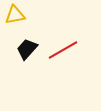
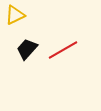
yellow triangle: rotated 15 degrees counterclockwise
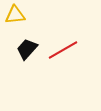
yellow triangle: rotated 20 degrees clockwise
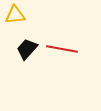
red line: moved 1 px left, 1 px up; rotated 40 degrees clockwise
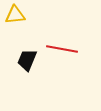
black trapezoid: moved 11 px down; rotated 20 degrees counterclockwise
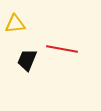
yellow triangle: moved 9 px down
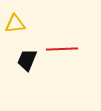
red line: rotated 12 degrees counterclockwise
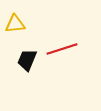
red line: rotated 16 degrees counterclockwise
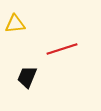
black trapezoid: moved 17 px down
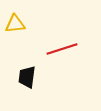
black trapezoid: rotated 15 degrees counterclockwise
